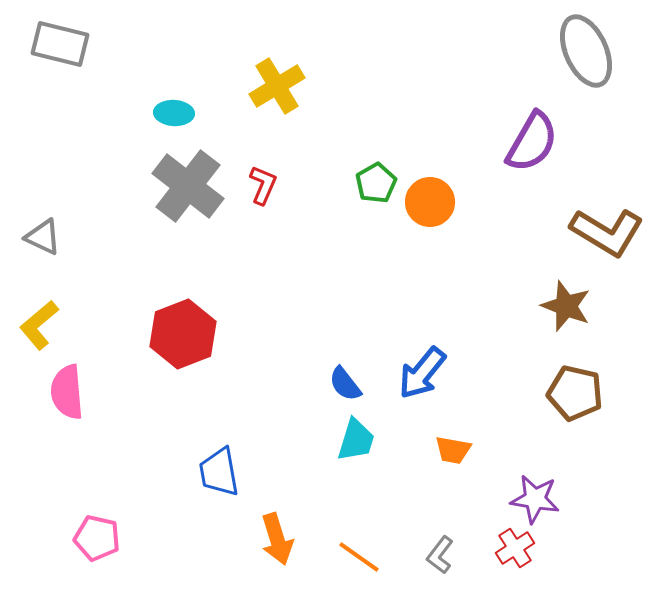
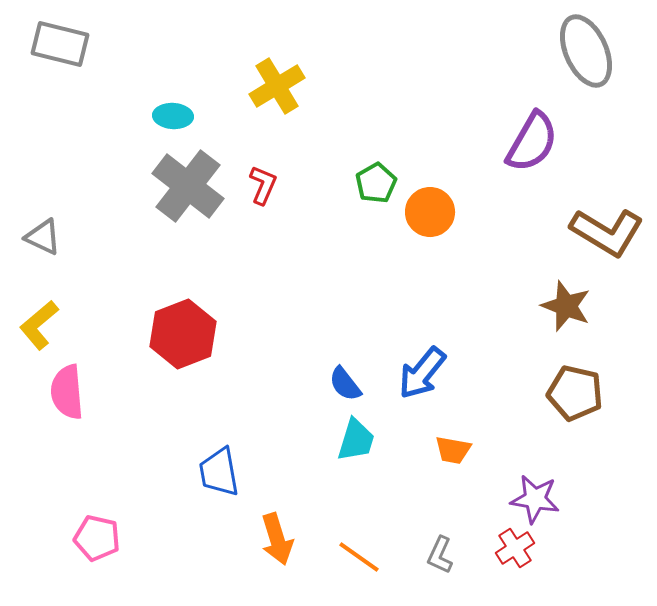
cyan ellipse: moved 1 px left, 3 px down
orange circle: moved 10 px down
gray L-shape: rotated 12 degrees counterclockwise
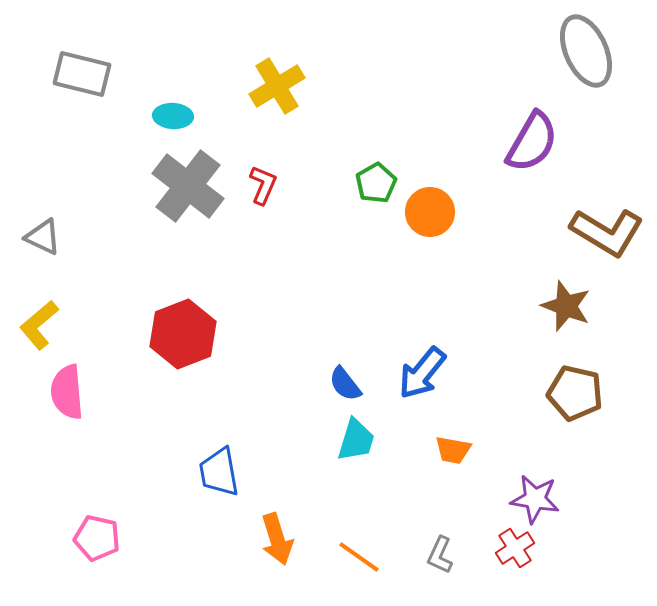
gray rectangle: moved 22 px right, 30 px down
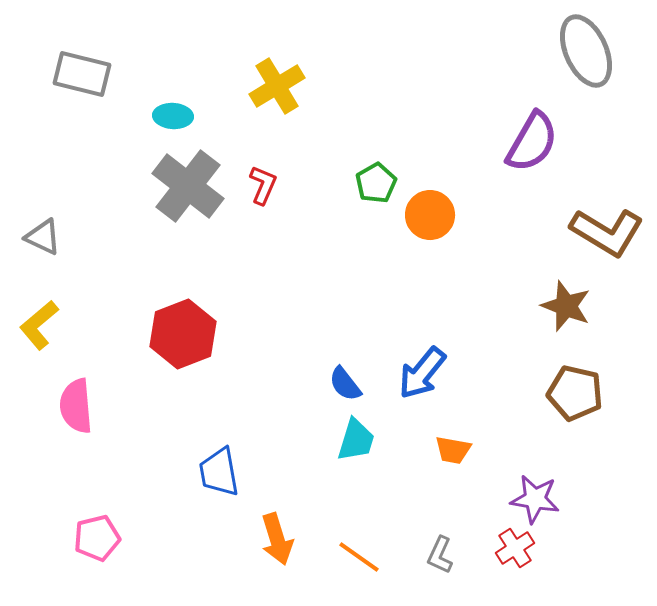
orange circle: moved 3 px down
pink semicircle: moved 9 px right, 14 px down
pink pentagon: rotated 27 degrees counterclockwise
